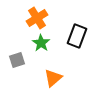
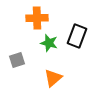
orange cross: rotated 30 degrees clockwise
green star: moved 8 px right; rotated 18 degrees counterclockwise
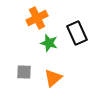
orange cross: rotated 25 degrees counterclockwise
black rectangle: moved 3 px up; rotated 45 degrees counterclockwise
gray square: moved 7 px right, 12 px down; rotated 21 degrees clockwise
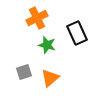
green star: moved 2 px left, 2 px down
gray square: rotated 21 degrees counterclockwise
orange triangle: moved 3 px left
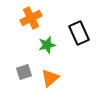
orange cross: moved 6 px left
black rectangle: moved 2 px right
green star: rotated 30 degrees counterclockwise
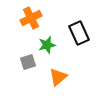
gray square: moved 4 px right, 10 px up
orange triangle: moved 8 px right, 1 px up
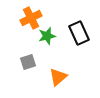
green star: moved 9 px up
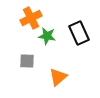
green star: rotated 24 degrees clockwise
gray square: moved 1 px left, 1 px up; rotated 21 degrees clockwise
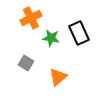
green star: moved 4 px right, 2 px down
gray square: moved 1 px left, 2 px down; rotated 28 degrees clockwise
